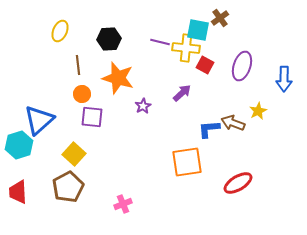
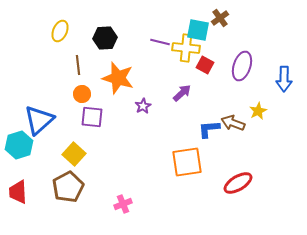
black hexagon: moved 4 px left, 1 px up
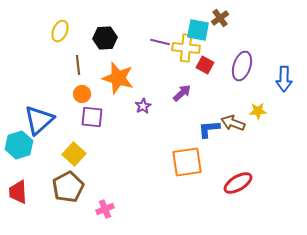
yellow star: rotated 24 degrees clockwise
pink cross: moved 18 px left, 5 px down
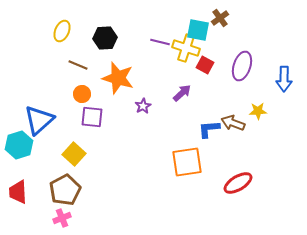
yellow ellipse: moved 2 px right
yellow cross: rotated 12 degrees clockwise
brown line: rotated 60 degrees counterclockwise
brown pentagon: moved 3 px left, 3 px down
pink cross: moved 43 px left, 9 px down
